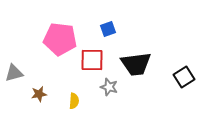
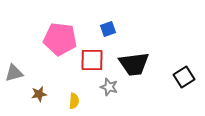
black trapezoid: moved 2 px left
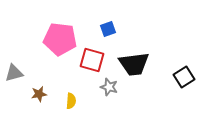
red square: rotated 15 degrees clockwise
yellow semicircle: moved 3 px left
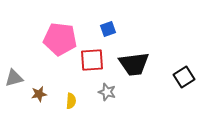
red square: rotated 20 degrees counterclockwise
gray triangle: moved 5 px down
gray star: moved 2 px left, 5 px down
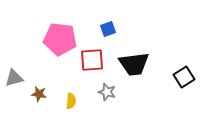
brown star: rotated 21 degrees clockwise
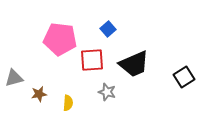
blue square: rotated 21 degrees counterclockwise
black trapezoid: rotated 16 degrees counterclockwise
brown star: rotated 21 degrees counterclockwise
yellow semicircle: moved 3 px left, 2 px down
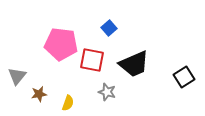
blue square: moved 1 px right, 1 px up
pink pentagon: moved 1 px right, 5 px down
red square: rotated 15 degrees clockwise
gray triangle: moved 3 px right, 2 px up; rotated 36 degrees counterclockwise
yellow semicircle: rotated 14 degrees clockwise
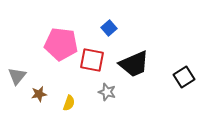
yellow semicircle: moved 1 px right
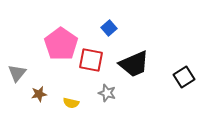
pink pentagon: rotated 28 degrees clockwise
red square: moved 1 px left
gray triangle: moved 3 px up
gray star: moved 1 px down
yellow semicircle: moved 2 px right; rotated 84 degrees clockwise
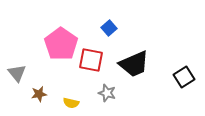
gray triangle: rotated 18 degrees counterclockwise
